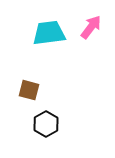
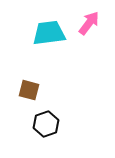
pink arrow: moved 2 px left, 4 px up
black hexagon: rotated 10 degrees clockwise
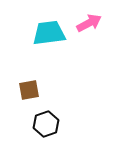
pink arrow: rotated 25 degrees clockwise
brown square: rotated 25 degrees counterclockwise
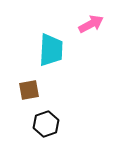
pink arrow: moved 2 px right, 1 px down
cyan trapezoid: moved 2 px right, 17 px down; rotated 100 degrees clockwise
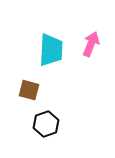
pink arrow: moved 20 px down; rotated 40 degrees counterclockwise
brown square: rotated 25 degrees clockwise
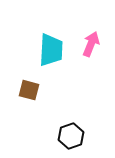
black hexagon: moved 25 px right, 12 px down
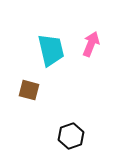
cyan trapezoid: rotated 16 degrees counterclockwise
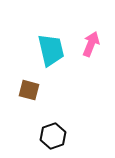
black hexagon: moved 18 px left
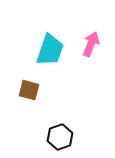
cyan trapezoid: moved 1 px left; rotated 32 degrees clockwise
black hexagon: moved 7 px right, 1 px down
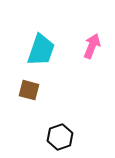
pink arrow: moved 1 px right, 2 px down
cyan trapezoid: moved 9 px left
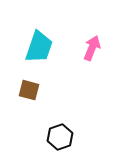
pink arrow: moved 2 px down
cyan trapezoid: moved 2 px left, 3 px up
